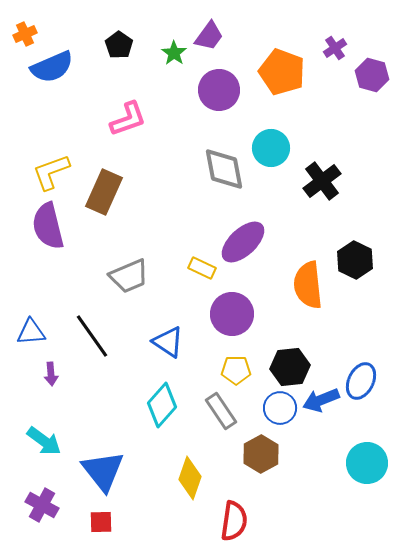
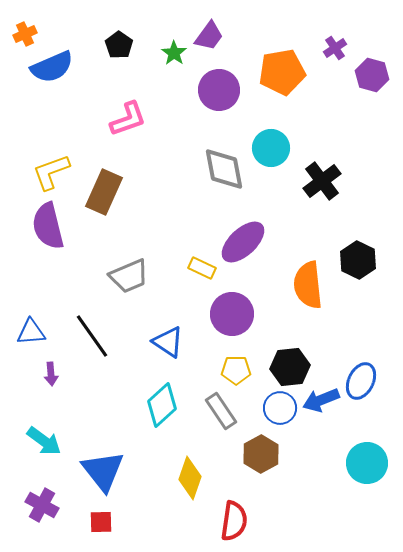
orange pentagon at (282, 72): rotated 30 degrees counterclockwise
black hexagon at (355, 260): moved 3 px right
cyan diamond at (162, 405): rotated 6 degrees clockwise
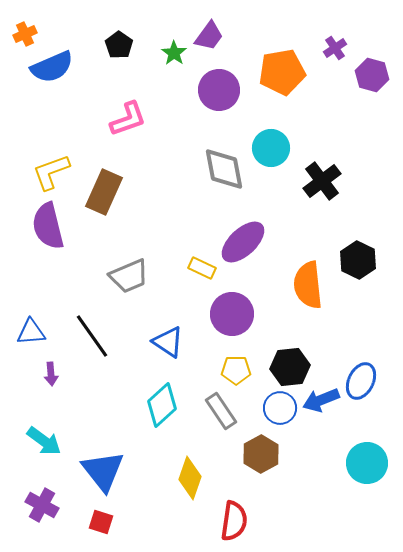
red square at (101, 522): rotated 20 degrees clockwise
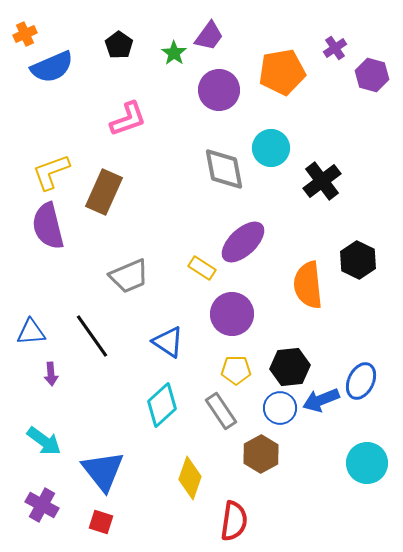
yellow rectangle at (202, 268): rotated 8 degrees clockwise
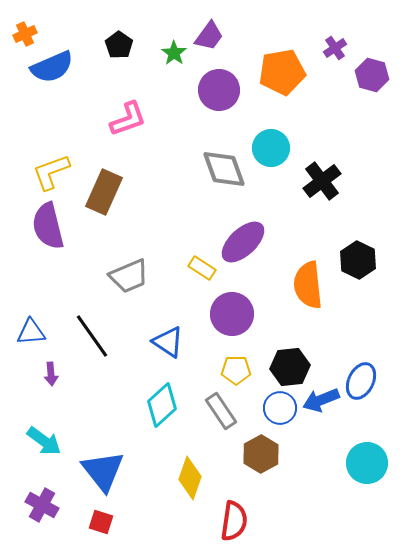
gray diamond at (224, 169): rotated 9 degrees counterclockwise
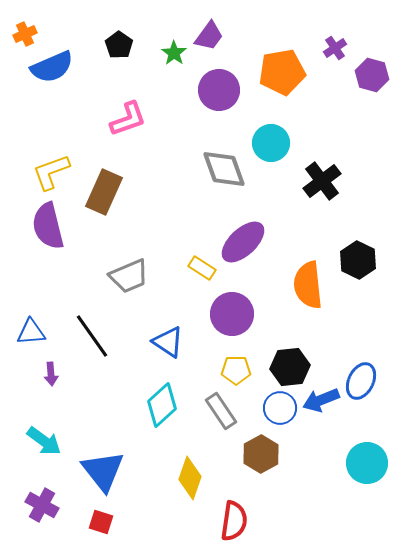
cyan circle at (271, 148): moved 5 px up
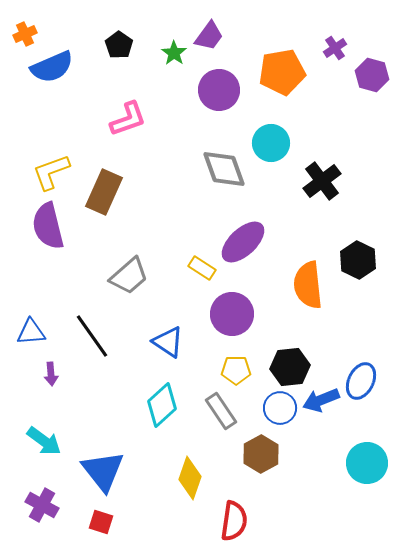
gray trapezoid at (129, 276): rotated 18 degrees counterclockwise
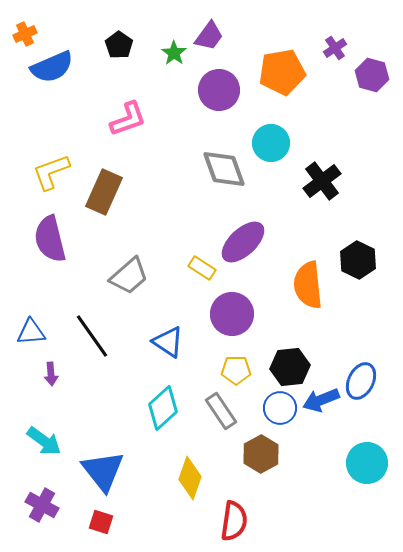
purple semicircle at (48, 226): moved 2 px right, 13 px down
cyan diamond at (162, 405): moved 1 px right, 3 px down
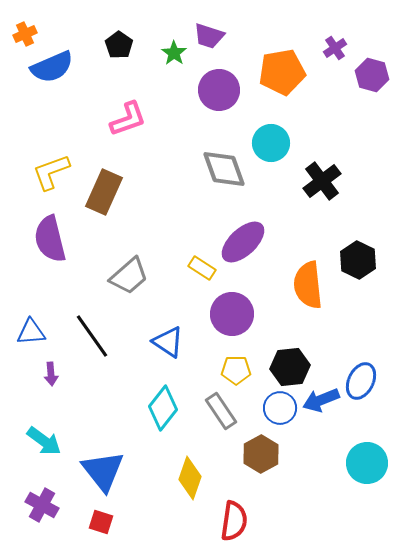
purple trapezoid at (209, 36): rotated 72 degrees clockwise
cyan diamond at (163, 408): rotated 9 degrees counterclockwise
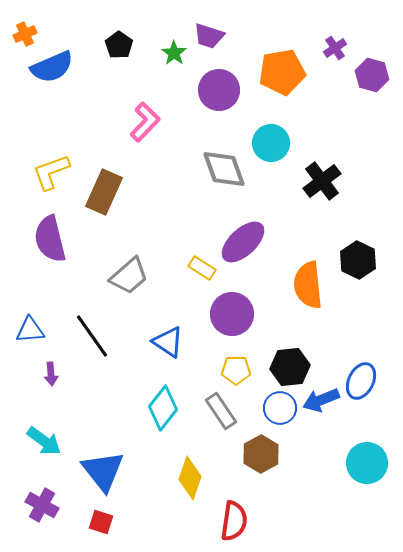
pink L-shape at (128, 119): moved 17 px right, 3 px down; rotated 27 degrees counterclockwise
blue triangle at (31, 332): moved 1 px left, 2 px up
